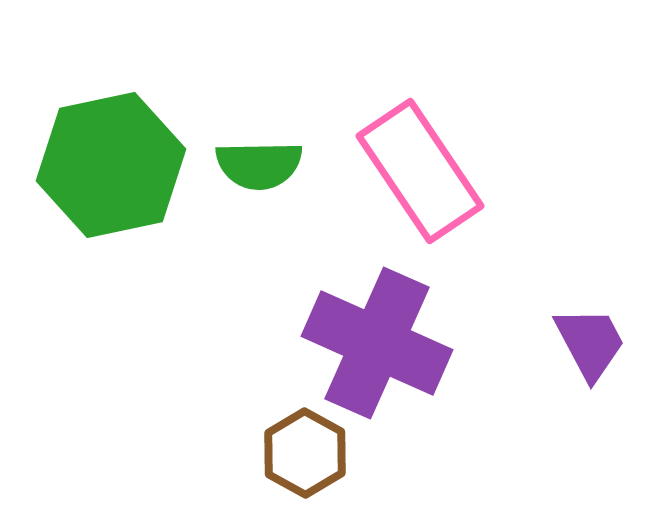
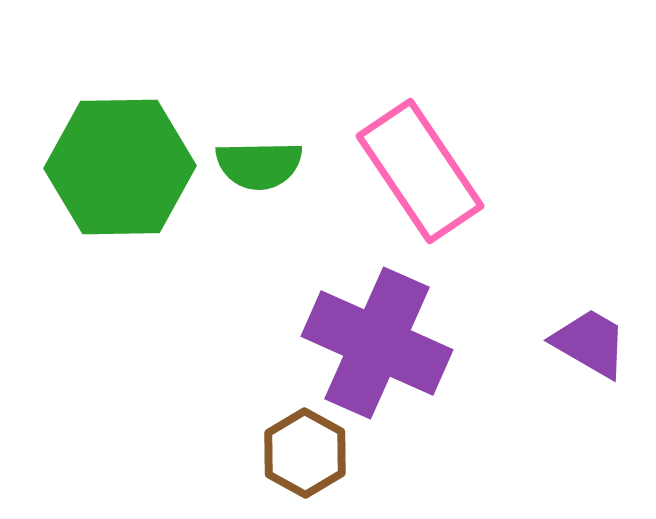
green hexagon: moved 9 px right, 2 px down; rotated 11 degrees clockwise
purple trapezoid: rotated 32 degrees counterclockwise
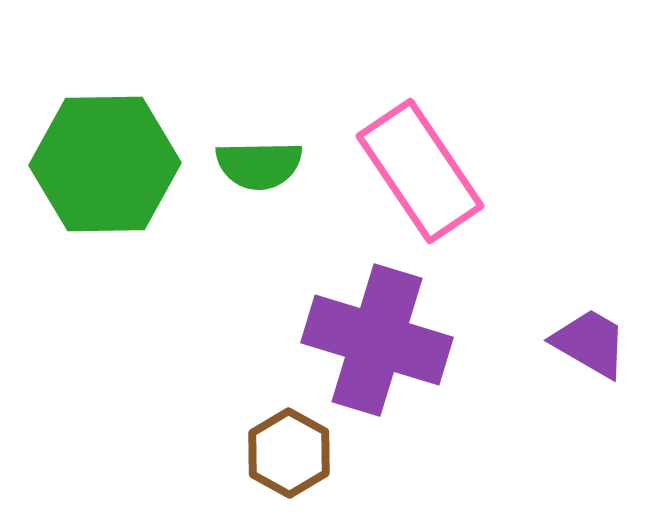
green hexagon: moved 15 px left, 3 px up
purple cross: moved 3 px up; rotated 7 degrees counterclockwise
brown hexagon: moved 16 px left
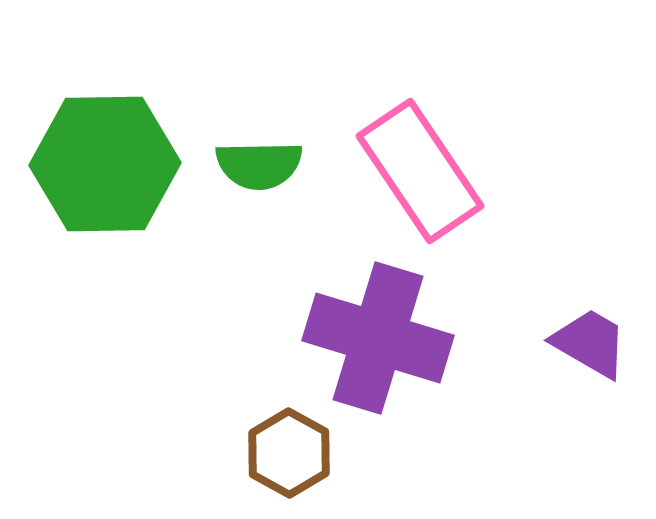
purple cross: moved 1 px right, 2 px up
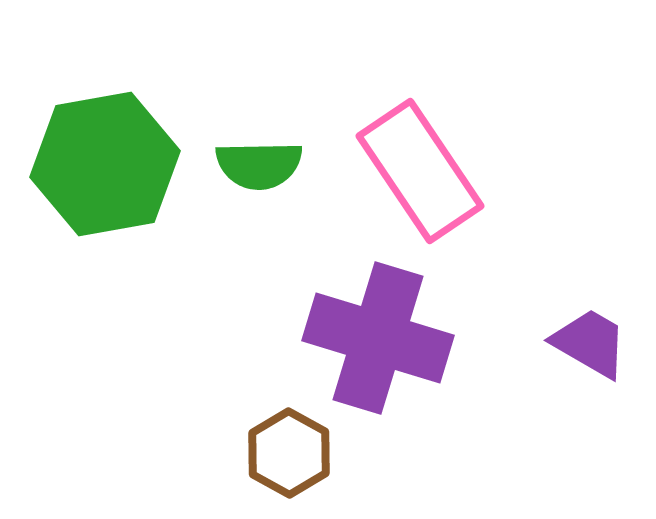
green hexagon: rotated 9 degrees counterclockwise
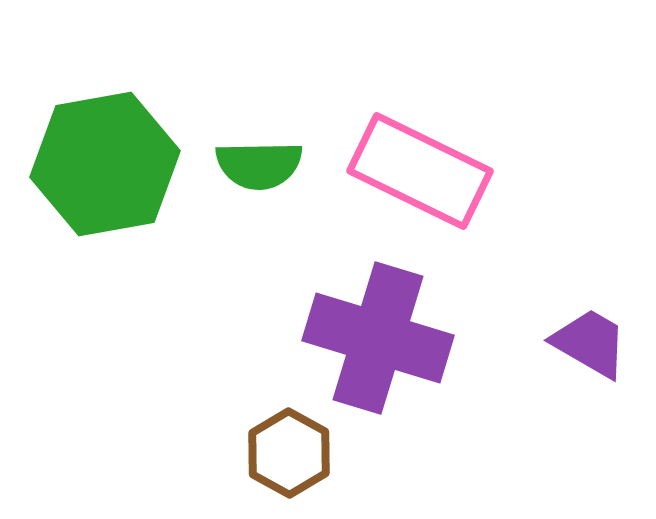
pink rectangle: rotated 30 degrees counterclockwise
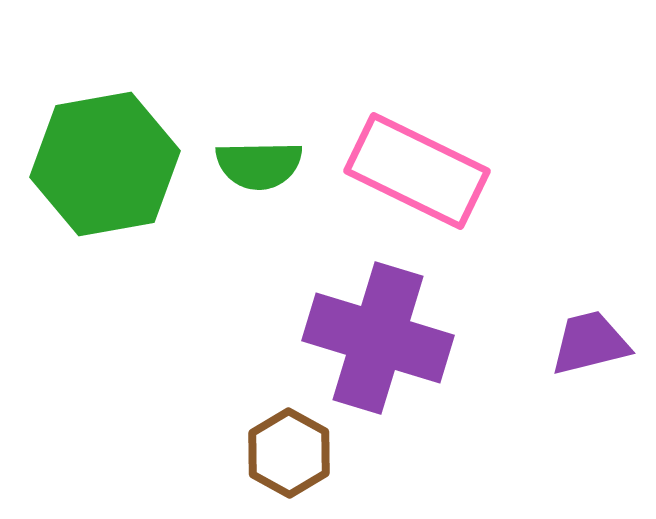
pink rectangle: moved 3 px left
purple trapezoid: rotated 44 degrees counterclockwise
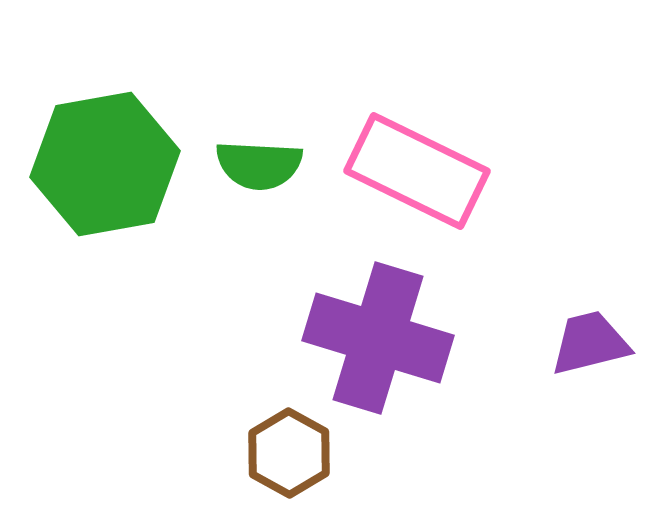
green semicircle: rotated 4 degrees clockwise
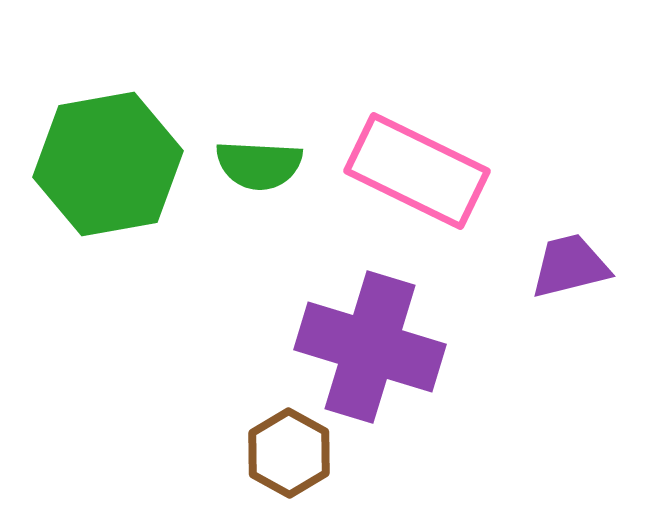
green hexagon: moved 3 px right
purple cross: moved 8 px left, 9 px down
purple trapezoid: moved 20 px left, 77 px up
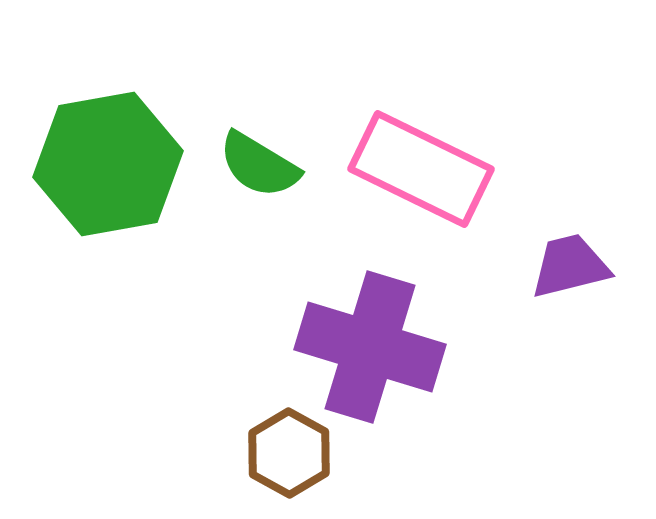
green semicircle: rotated 28 degrees clockwise
pink rectangle: moved 4 px right, 2 px up
